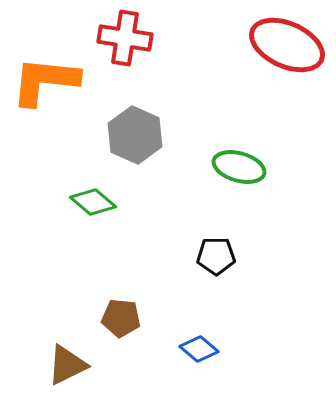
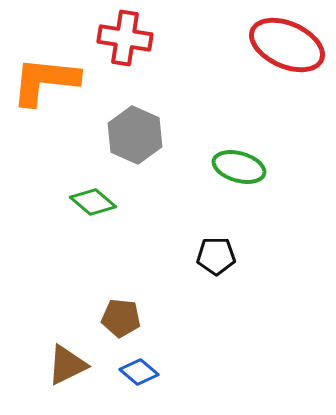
blue diamond: moved 60 px left, 23 px down
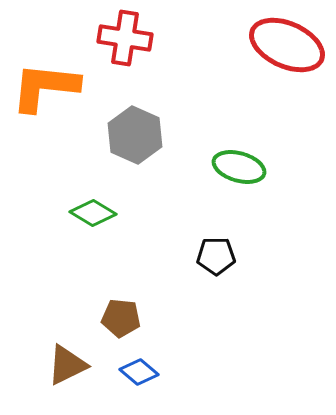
orange L-shape: moved 6 px down
green diamond: moved 11 px down; rotated 9 degrees counterclockwise
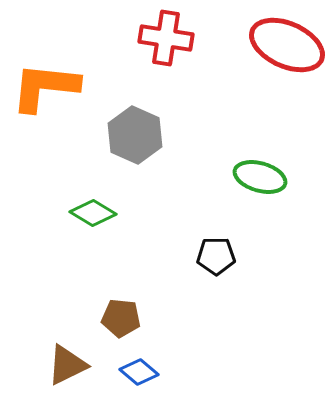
red cross: moved 41 px right
green ellipse: moved 21 px right, 10 px down
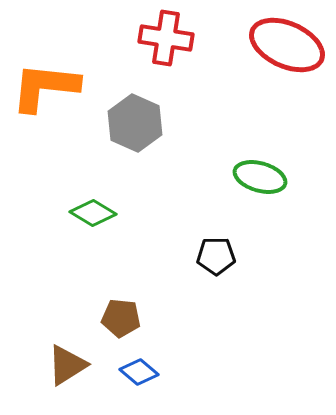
gray hexagon: moved 12 px up
brown triangle: rotated 6 degrees counterclockwise
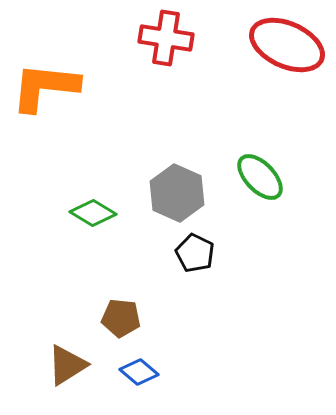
gray hexagon: moved 42 px right, 70 px down
green ellipse: rotated 30 degrees clockwise
black pentagon: moved 21 px left, 3 px up; rotated 27 degrees clockwise
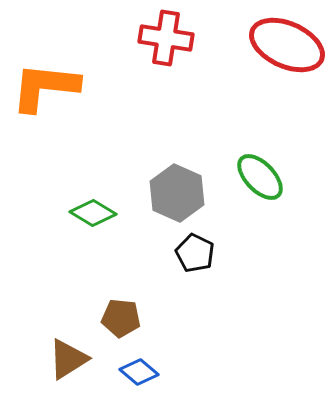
brown triangle: moved 1 px right, 6 px up
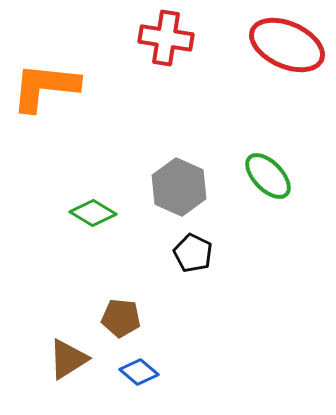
green ellipse: moved 8 px right, 1 px up
gray hexagon: moved 2 px right, 6 px up
black pentagon: moved 2 px left
